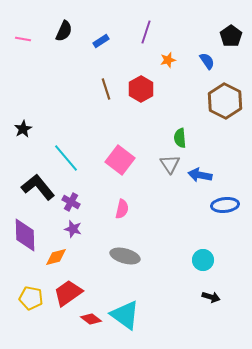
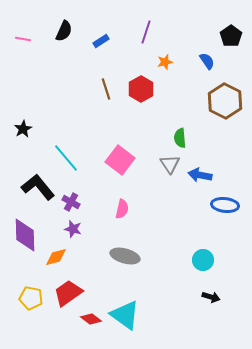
orange star: moved 3 px left, 2 px down
blue ellipse: rotated 12 degrees clockwise
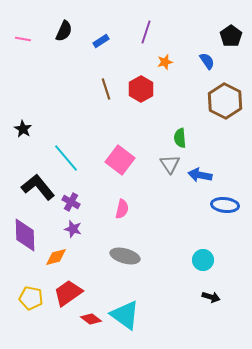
black star: rotated 12 degrees counterclockwise
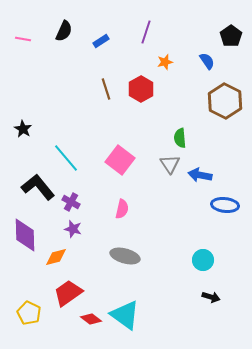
yellow pentagon: moved 2 px left, 15 px down; rotated 15 degrees clockwise
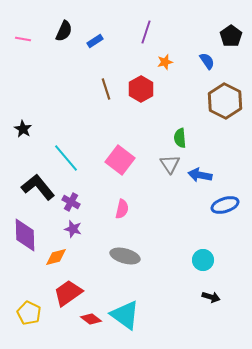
blue rectangle: moved 6 px left
blue ellipse: rotated 24 degrees counterclockwise
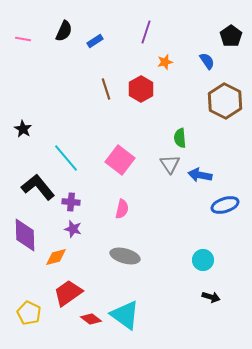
purple cross: rotated 24 degrees counterclockwise
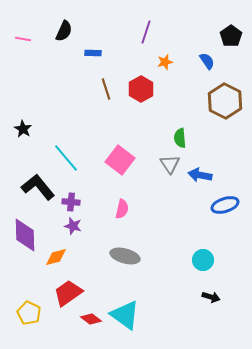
blue rectangle: moved 2 px left, 12 px down; rotated 35 degrees clockwise
purple star: moved 3 px up
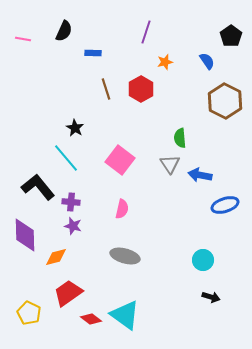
black star: moved 52 px right, 1 px up
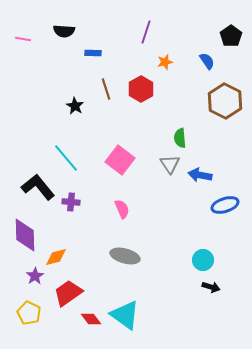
black semicircle: rotated 70 degrees clockwise
black star: moved 22 px up
pink semicircle: rotated 36 degrees counterclockwise
purple star: moved 38 px left, 50 px down; rotated 24 degrees clockwise
black arrow: moved 10 px up
red diamond: rotated 15 degrees clockwise
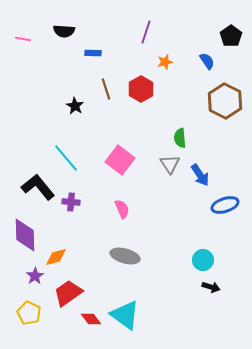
blue arrow: rotated 135 degrees counterclockwise
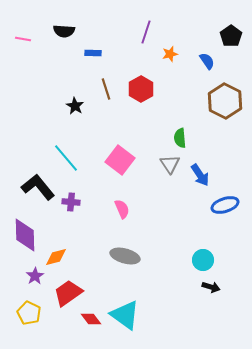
orange star: moved 5 px right, 8 px up
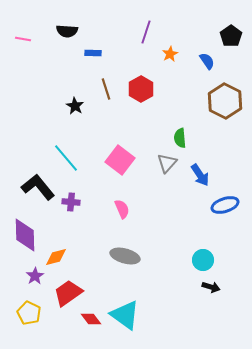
black semicircle: moved 3 px right
orange star: rotated 14 degrees counterclockwise
gray triangle: moved 3 px left, 1 px up; rotated 15 degrees clockwise
